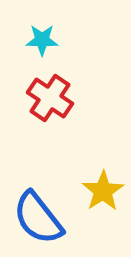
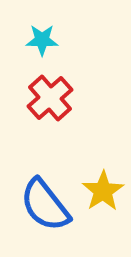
red cross: rotated 15 degrees clockwise
blue semicircle: moved 7 px right, 13 px up
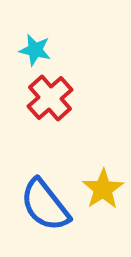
cyan star: moved 7 px left, 10 px down; rotated 12 degrees clockwise
yellow star: moved 2 px up
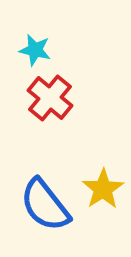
red cross: rotated 9 degrees counterclockwise
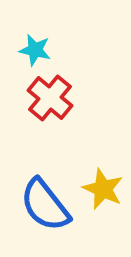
yellow star: rotated 15 degrees counterclockwise
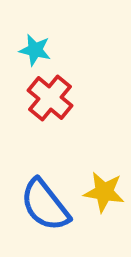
yellow star: moved 1 px right, 3 px down; rotated 15 degrees counterclockwise
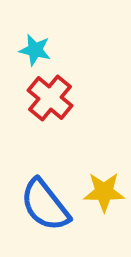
yellow star: rotated 9 degrees counterclockwise
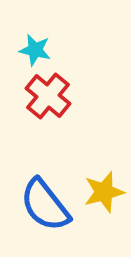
red cross: moved 2 px left, 2 px up
yellow star: rotated 15 degrees counterclockwise
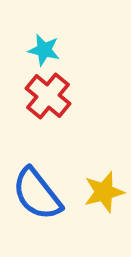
cyan star: moved 9 px right
blue semicircle: moved 8 px left, 11 px up
